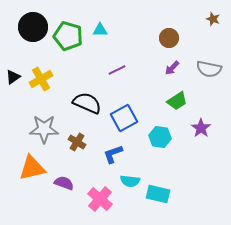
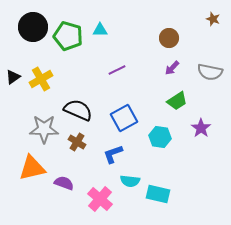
gray semicircle: moved 1 px right, 3 px down
black semicircle: moved 9 px left, 7 px down
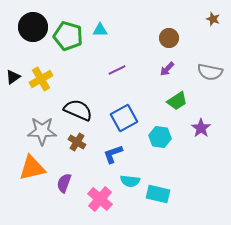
purple arrow: moved 5 px left, 1 px down
gray star: moved 2 px left, 2 px down
purple semicircle: rotated 90 degrees counterclockwise
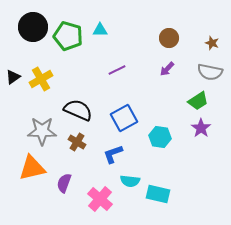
brown star: moved 1 px left, 24 px down
green trapezoid: moved 21 px right
